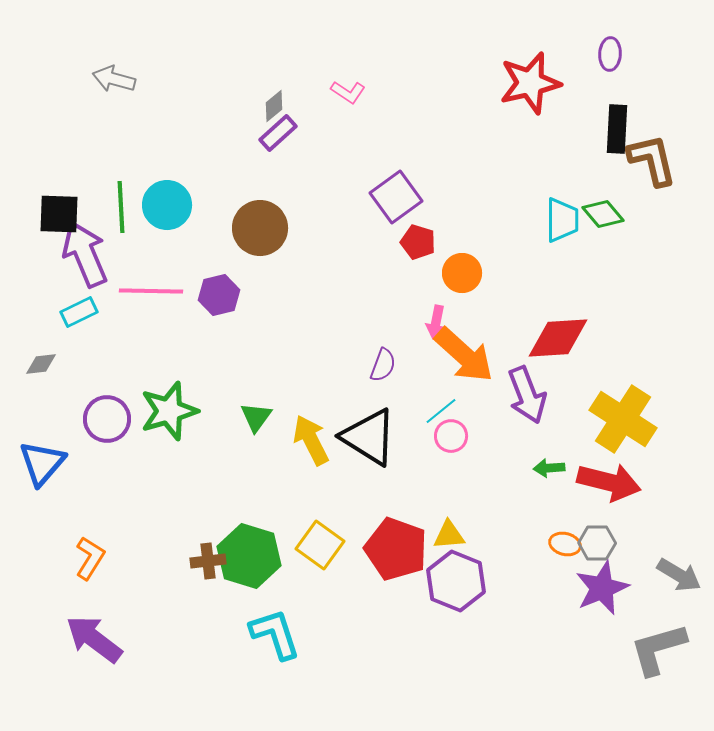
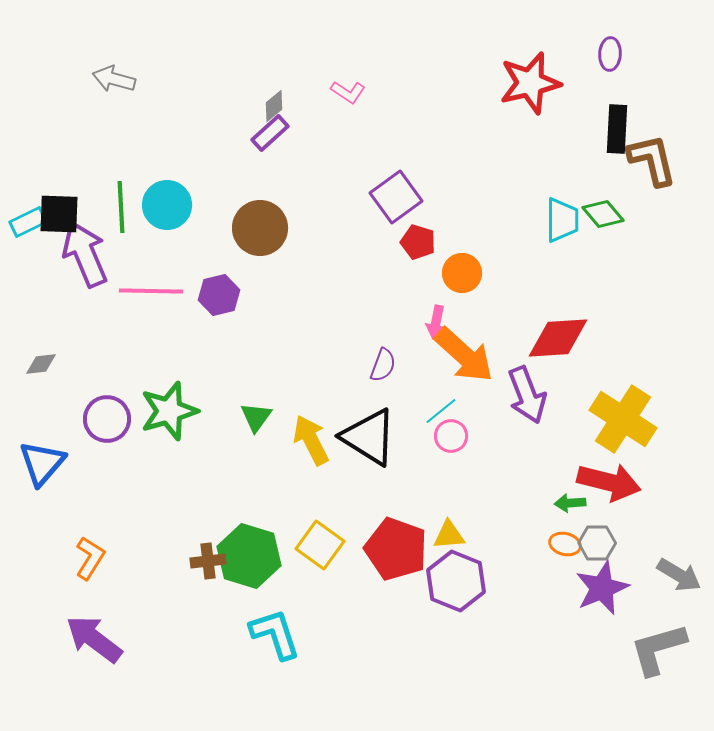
purple rectangle at (278, 133): moved 8 px left
cyan rectangle at (79, 312): moved 51 px left, 90 px up
green arrow at (549, 468): moved 21 px right, 35 px down
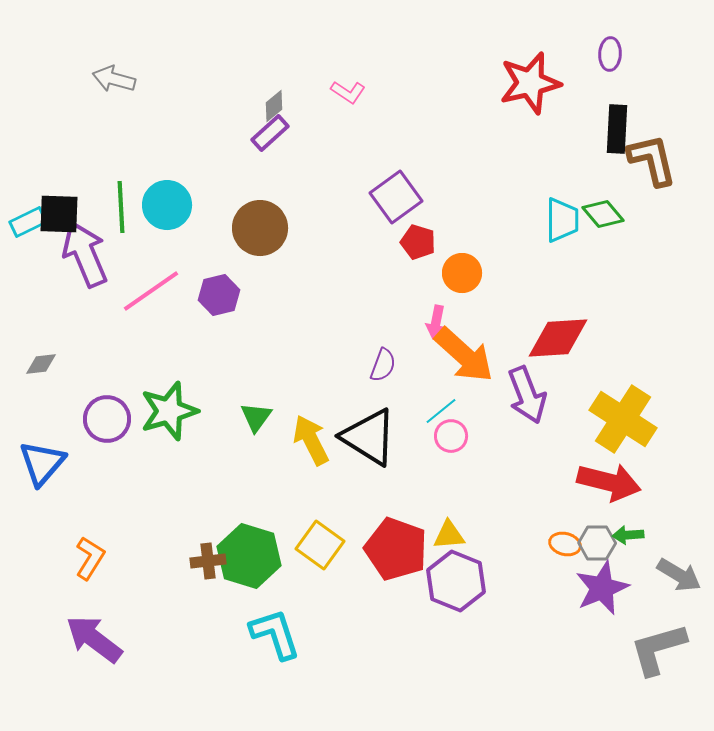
pink line at (151, 291): rotated 36 degrees counterclockwise
green arrow at (570, 503): moved 58 px right, 32 px down
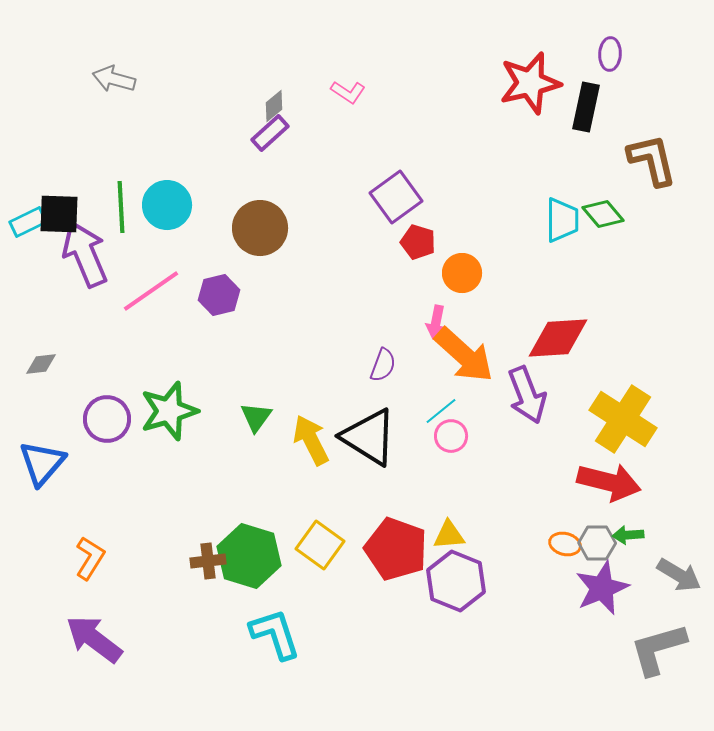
black rectangle at (617, 129): moved 31 px left, 22 px up; rotated 9 degrees clockwise
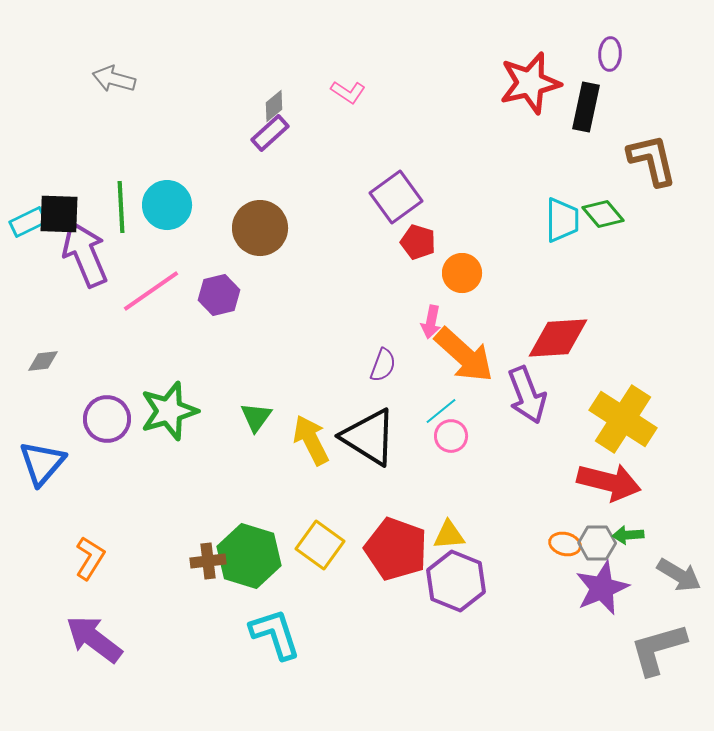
pink arrow at (436, 322): moved 5 px left
gray diamond at (41, 364): moved 2 px right, 3 px up
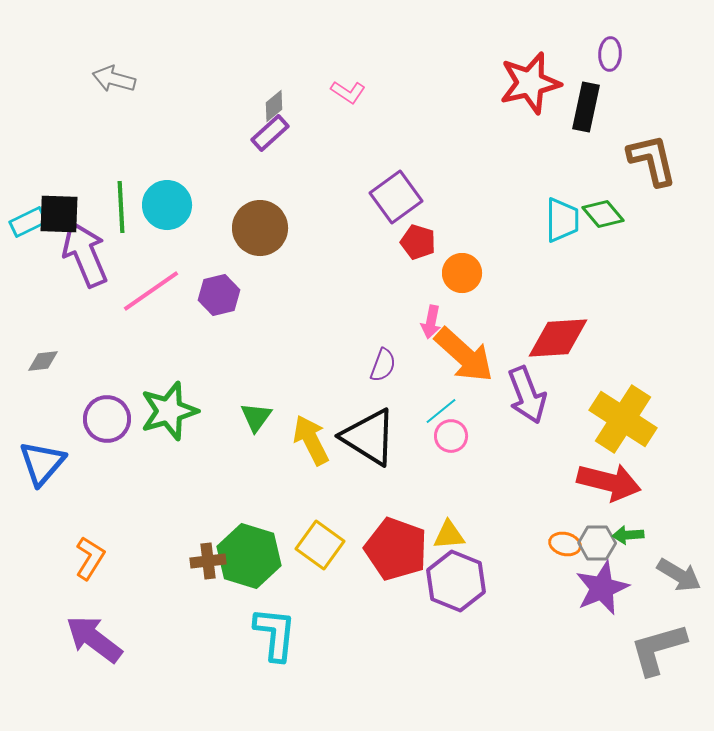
cyan L-shape at (275, 634): rotated 24 degrees clockwise
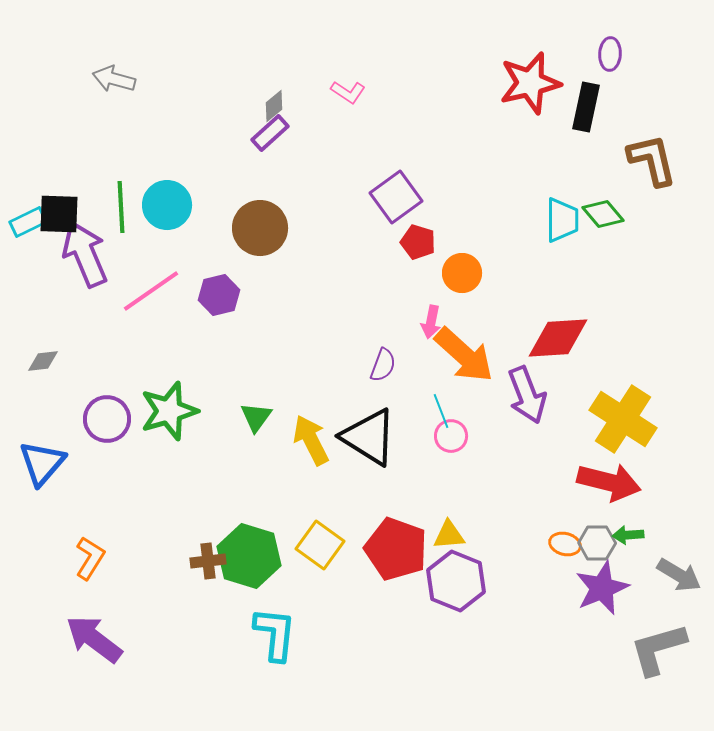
cyan line at (441, 411): rotated 72 degrees counterclockwise
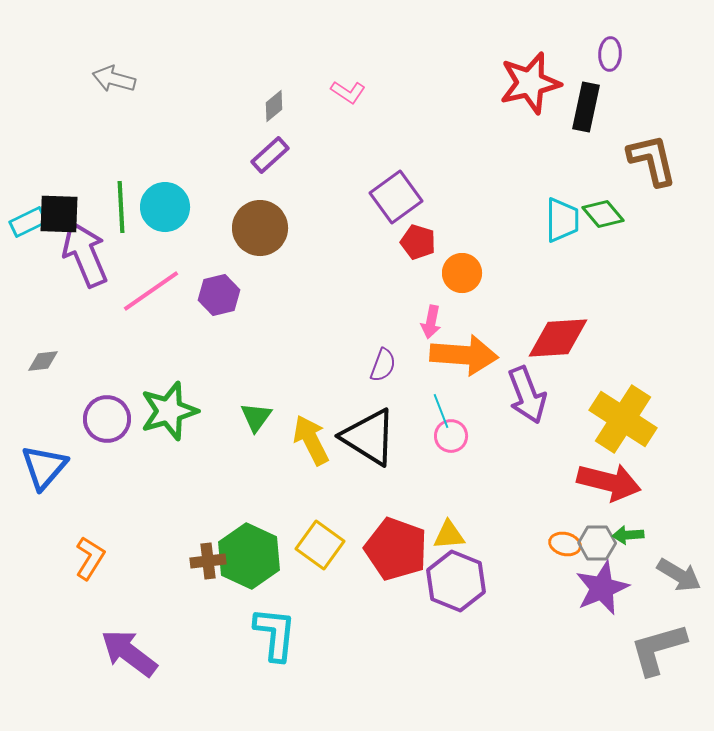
purple rectangle at (270, 133): moved 22 px down
cyan circle at (167, 205): moved 2 px left, 2 px down
orange arrow at (464, 355): rotated 38 degrees counterclockwise
blue triangle at (42, 463): moved 2 px right, 4 px down
green hexagon at (249, 556): rotated 8 degrees clockwise
purple arrow at (94, 639): moved 35 px right, 14 px down
